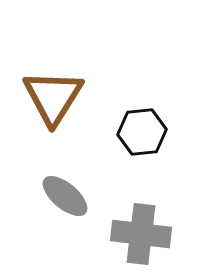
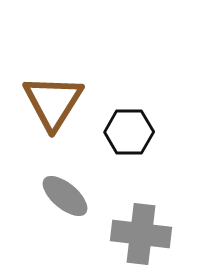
brown triangle: moved 5 px down
black hexagon: moved 13 px left; rotated 6 degrees clockwise
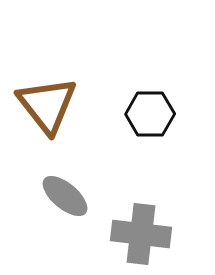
brown triangle: moved 6 px left, 3 px down; rotated 10 degrees counterclockwise
black hexagon: moved 21 px right, 18 px up
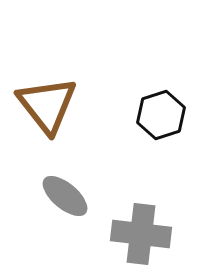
black hexagon: moved 11 px right, 1 px down; rotated 18 degrees counterclockwise
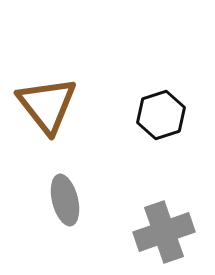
gray ellipse: moved 4 px down; rotated 36 degrees clockwise
gray cross: moved 23 px right, 2 px up; rotated 26 degrees counterclockwise
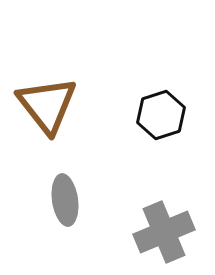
gray ellipse: rotated 6 degrees clockwise
gray cross: rotated 4 degrees counterclockwise
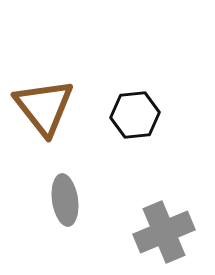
brown triangle: moved 3 px left, 2 px down
black hexagon: moved 26 px left; rotated 12 degrees clockwise
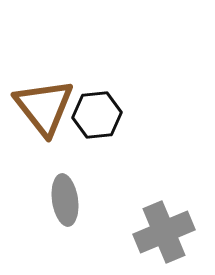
black hexagon: moved 38 px left
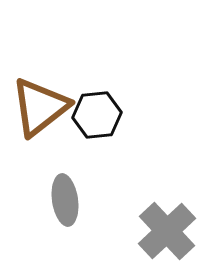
brown triangle: moved 4 px left; rotated 30 degrees clockwise
gray cross: moved 3 px right, 1 px up; rotated 20 degrees counterclockwise
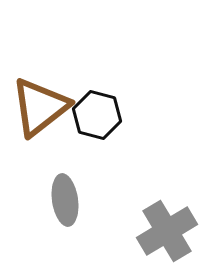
black hexagon: rotated 21 degrees clockwise
gray cross: rotated 12 degrees clockwise
